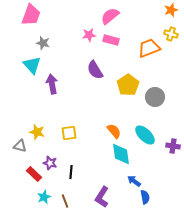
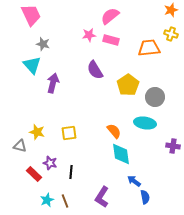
pink trapezoid: rotated 45 degrees counterclockwise
gray star: moved 1 px down
orange trapezoid: rotated 15 degrees clockwise
purple arrow: moved 1 px right, 1 px up; rotated 24 degrees clockwise
cyan ellipse: moved 12 px up; rotated 35 degrees counterclockwise
cyan star: moved 3 px right, 3 px down
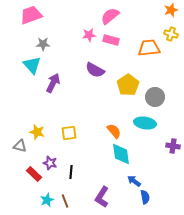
pink trapezoid: rotated 85 degrees counterclockwise
gray star: rotated 16 degrees counterclockwise
purple semicircle: rotated 30 degrees counterclockwise
purple arrow: rotated 12 degrees clockwise
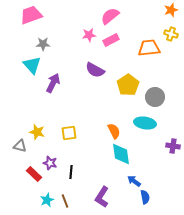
pink rectangle: rotated 42 degrees counterclockwise
orange semicircle: rotated 14 degrees clockwise
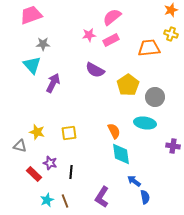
pink semicircle: moved 2 px right, 1 px down
